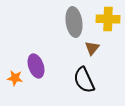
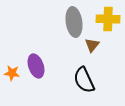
brown triangle: moved 3 px up
orange star: moved 3 px left, 5 px up
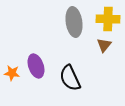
brown triangle: moved 12 px right
black semicircle: moved 14 px left, 2 px up
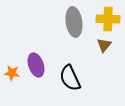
purple ellipse: moved 1 px up
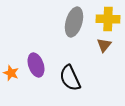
gray ellipse: rotated 24 degrees clockwise
orange star: moved 1 px left; rotated 14 degrees clockwise
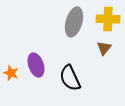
brown triangle: moved 3 px down
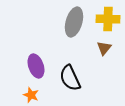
purple ellipse: moved 1 px down
orange star: moved 20 px right, 22 px down
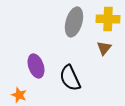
orange star: moved 12 px left
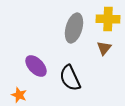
gray ellipse: moved 6 px down
purple ellipse: rotated 25 degrees counterclockwise
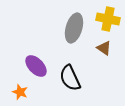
yellow cross: rotated 10 degrees clockwise
brown triangle: rotated 35 degrees counterclockwise
orange star: moved 1 px right, 3 px up
